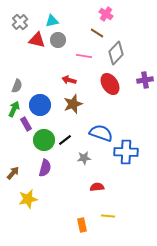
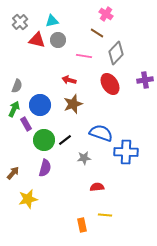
yellow line: moved 3 px left, 1 px up
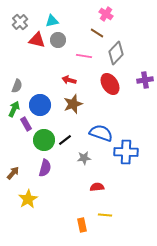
yellow star: rotated 18 degrees counterclockwise
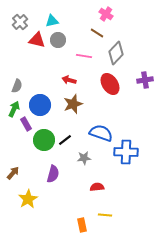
purple semicircle: moved 8 px right, 6 px down
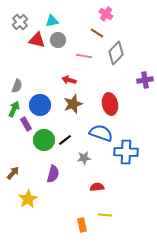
red ellipse: moved 20 px down; rotated 20 degrees clockwise
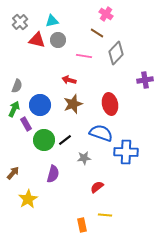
red semicircle: rotated 32 degrees counterclockwise
